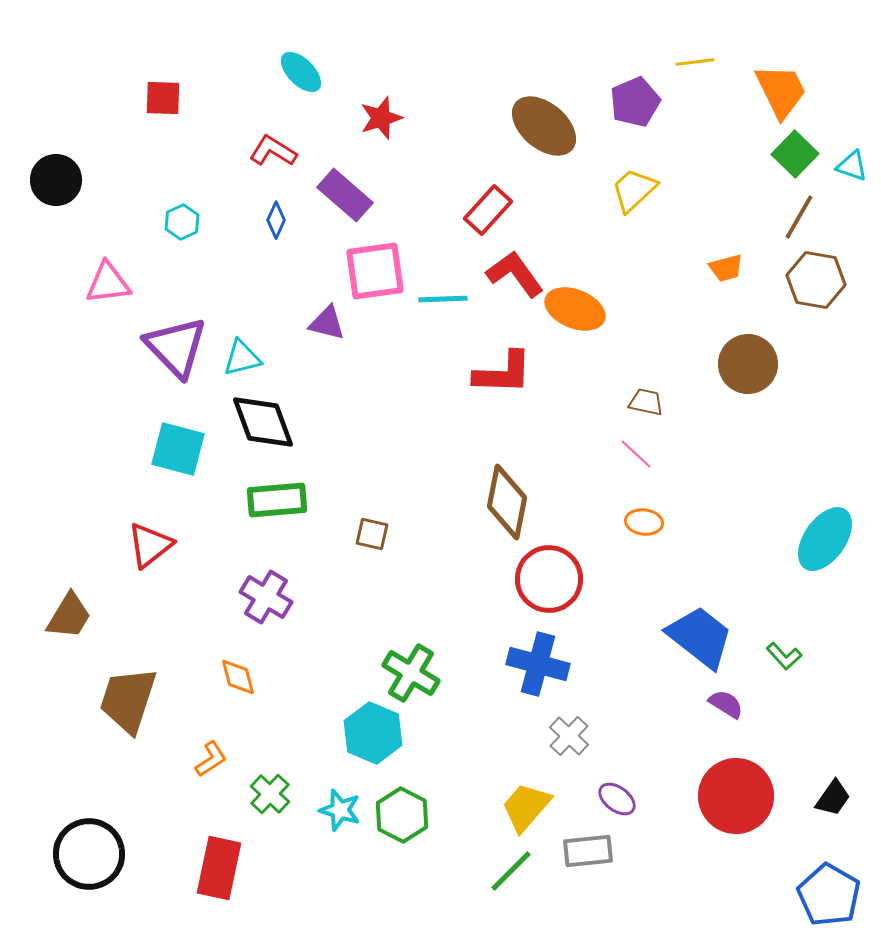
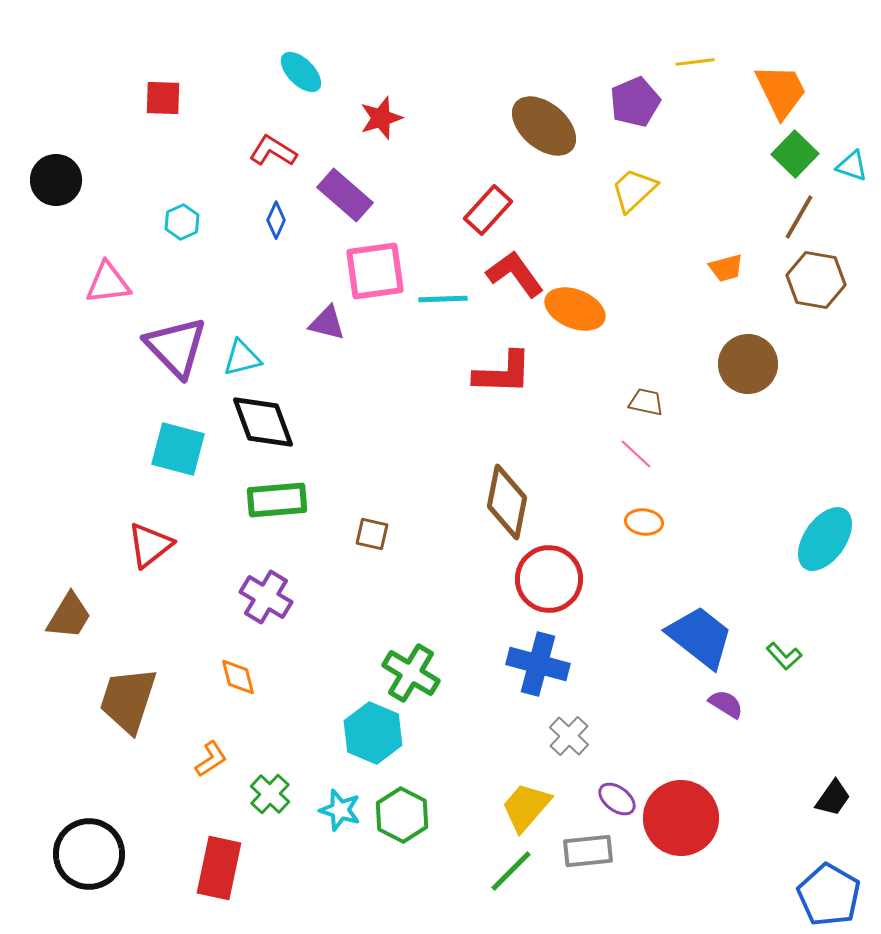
red circle at (736, 796): moved 55 px left, 22 px down
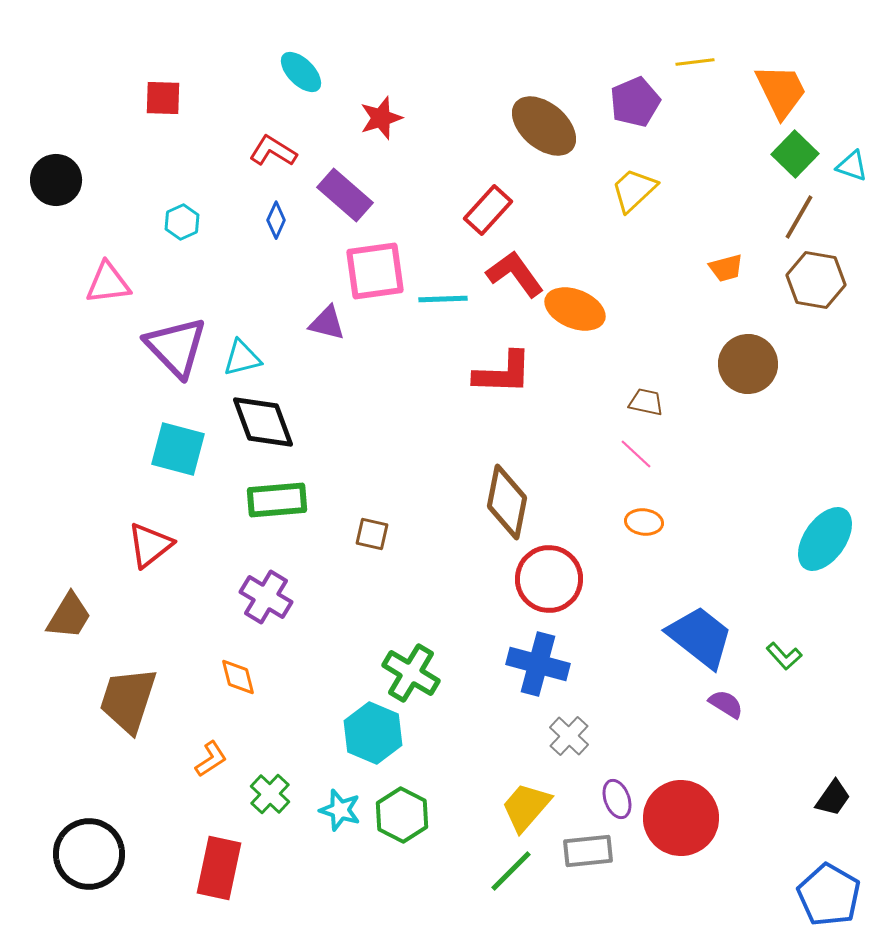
purple ellipse at (617, 799): rotated 33 degrees clockwise
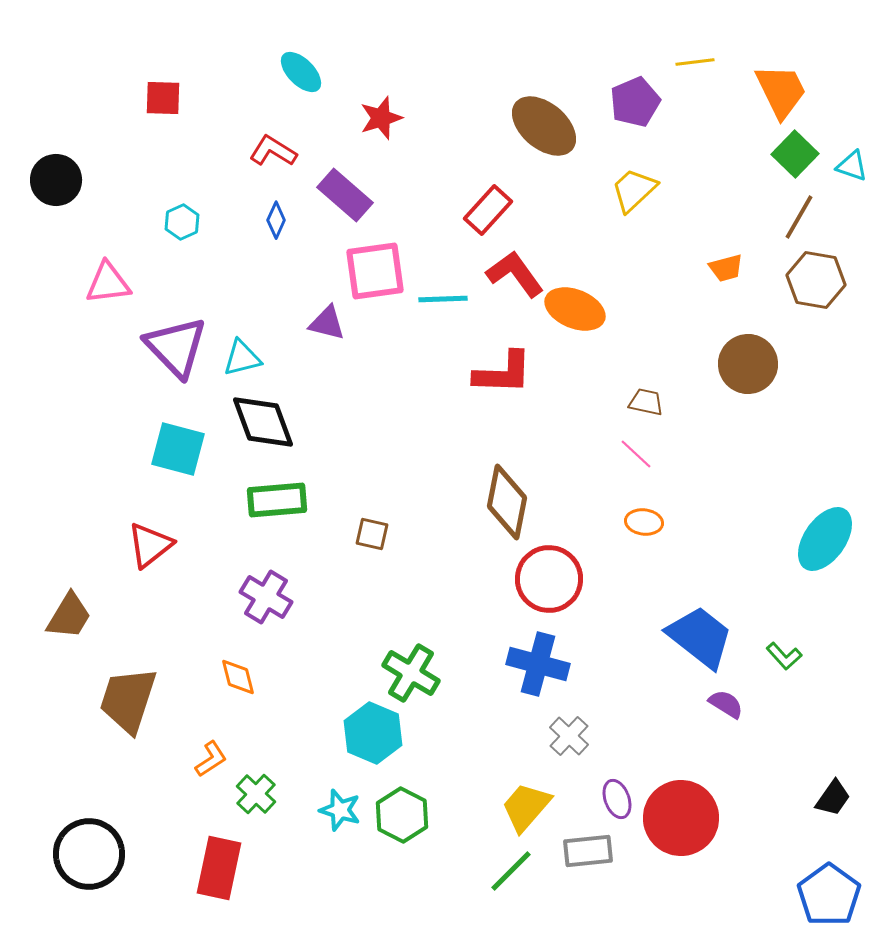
green cross at (270, 794): moved 14 px left
blue pentagon at (829, 895): rotated 6 degrees clockwise
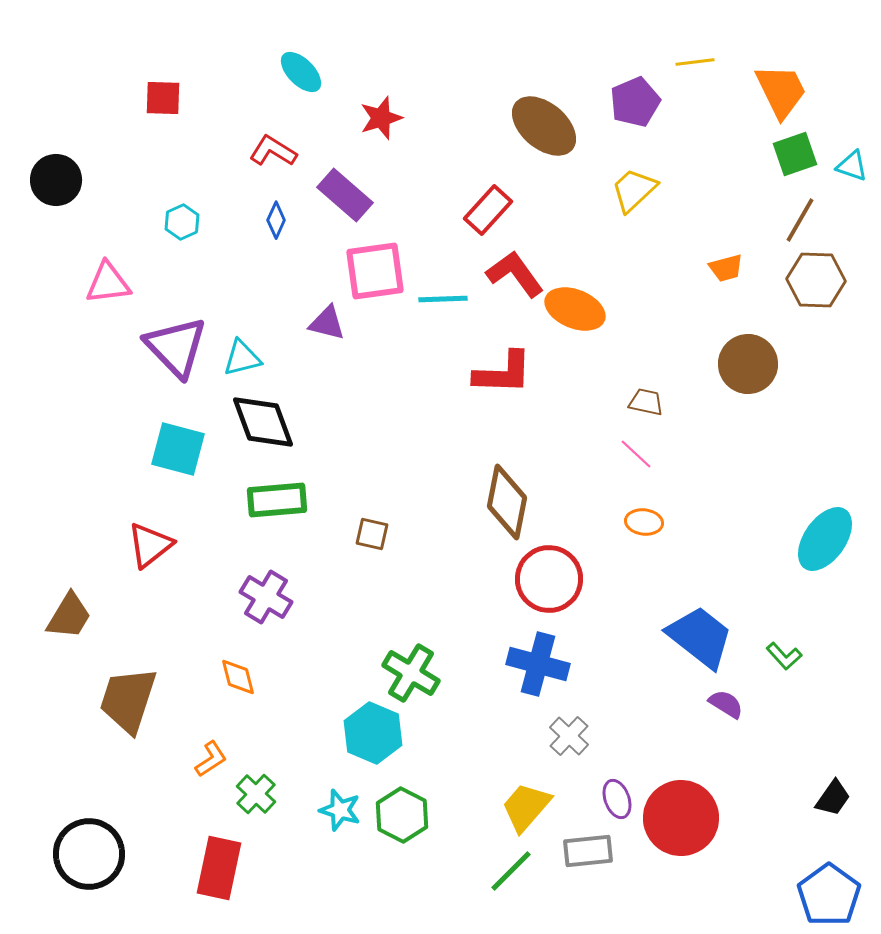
green square at (795, 154): rotated 27 degrees clockwise
brown line at (799, 217): moved 1 px right, 3 px down
brown hexagon at (816, 280): rotated 8 degrees counterclockwise
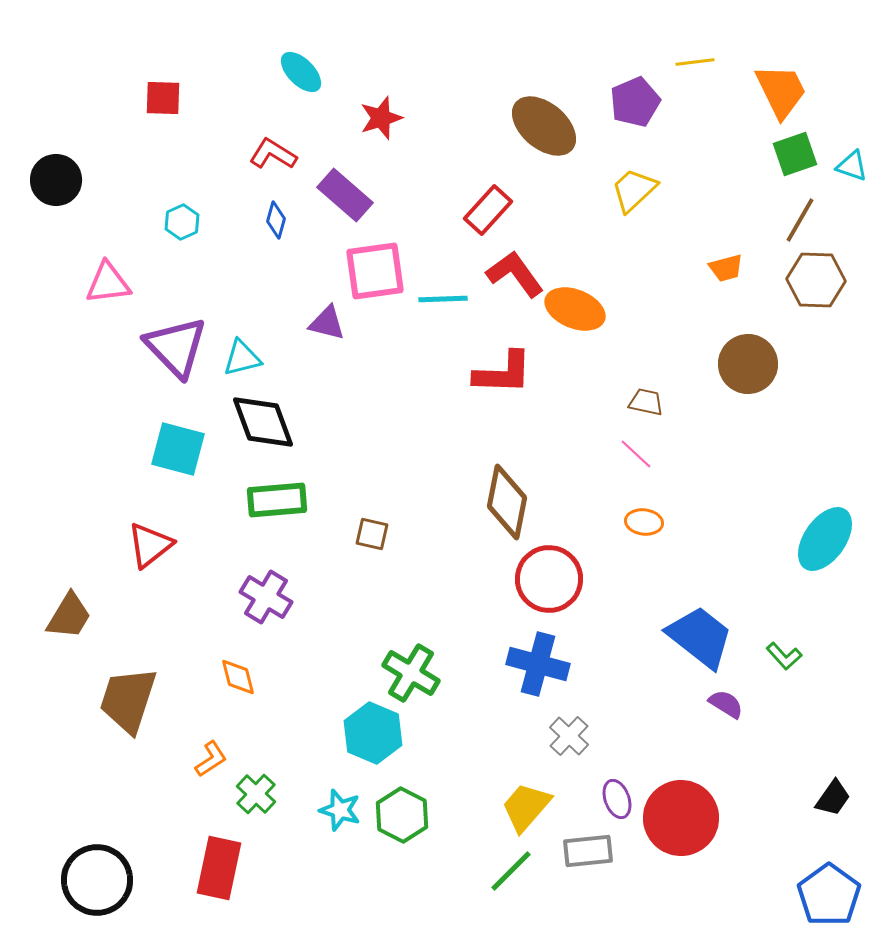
red L-shape at (273, 151): moved 3 px down
blue diamond at (276, 220): rotated 9 degrees counterclockwise
black circle at (89, 854): moved 8 px right, 26 px down
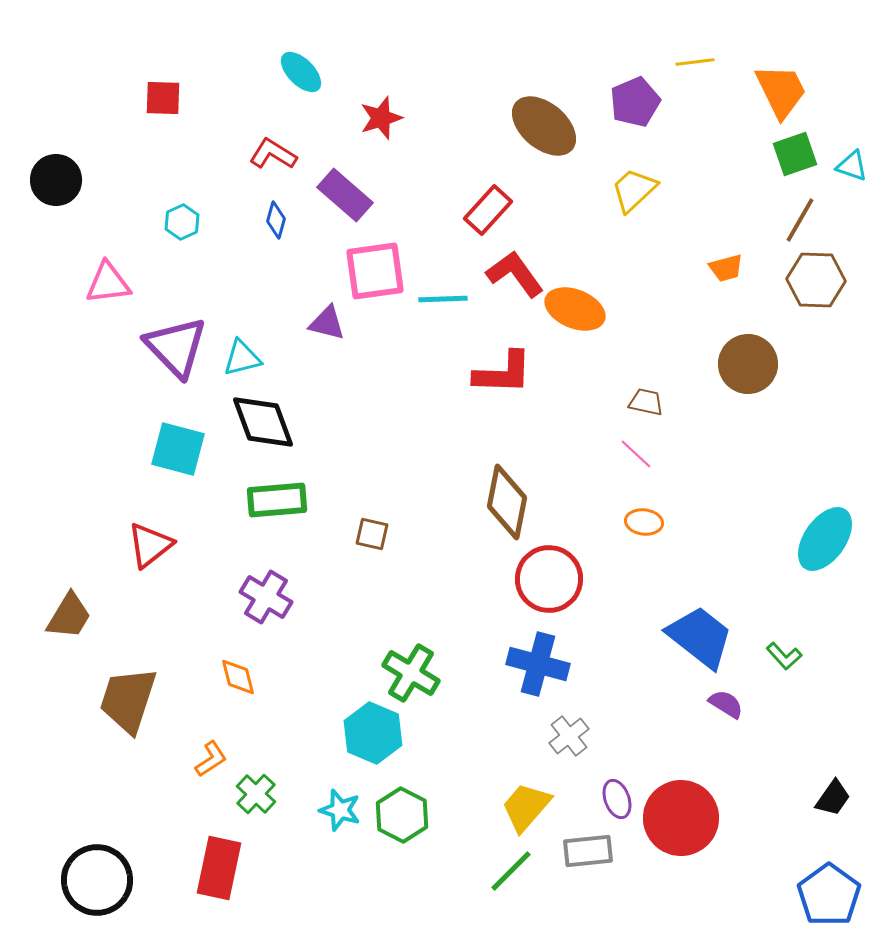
gray cross at (569, 736): rotated 9 degrees clockwise
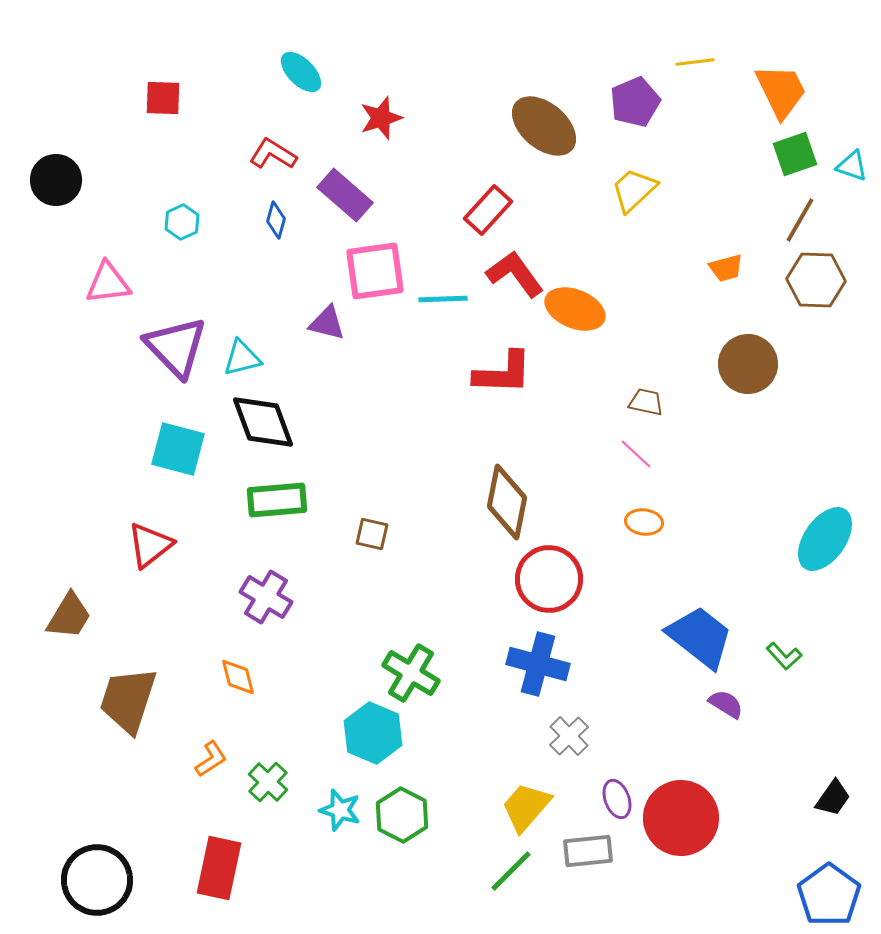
gray cross at (569, 736): rotated 6 degrees counterclockwise
green cross at (256, 794): moved 12 px right, 12 px up
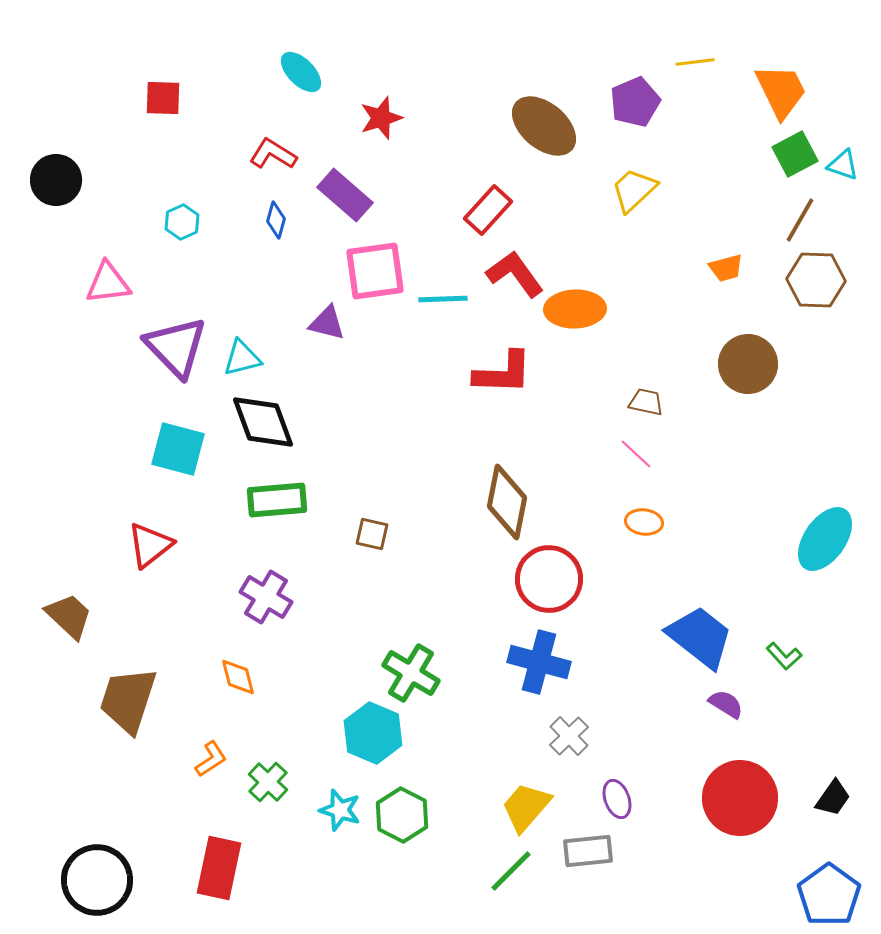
green square at (795, 154): rotated 9 degrees counterclockwise
cyan triangle at (852, 166): moved 9 px left, 1 px up
orange ellipse at (575, 309): rotated 24 degrees counterclockwise
brown trapezoid at (69, 616): rotated 78 degrees counterclockwise
blue cross at (538, 664): moved 1 px right, 2 px up
red circle at (681, 818): moved 59 px right, 20 px up
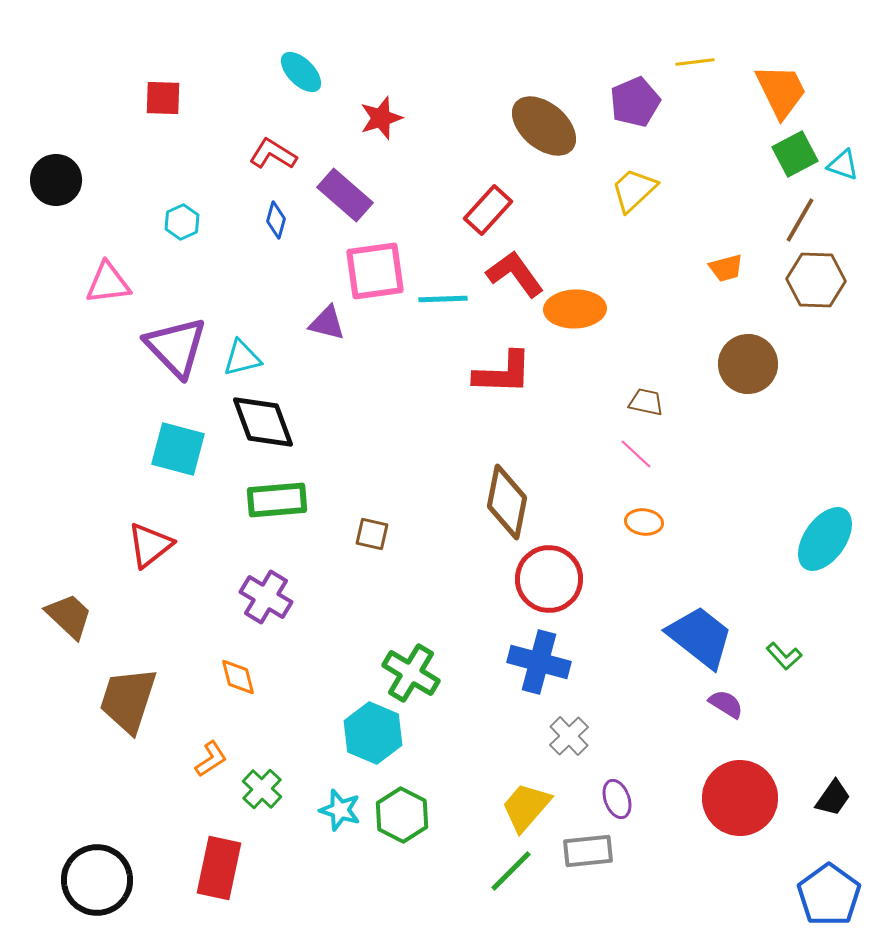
green cross at (268, 782): moved 6 px left, 7 px down
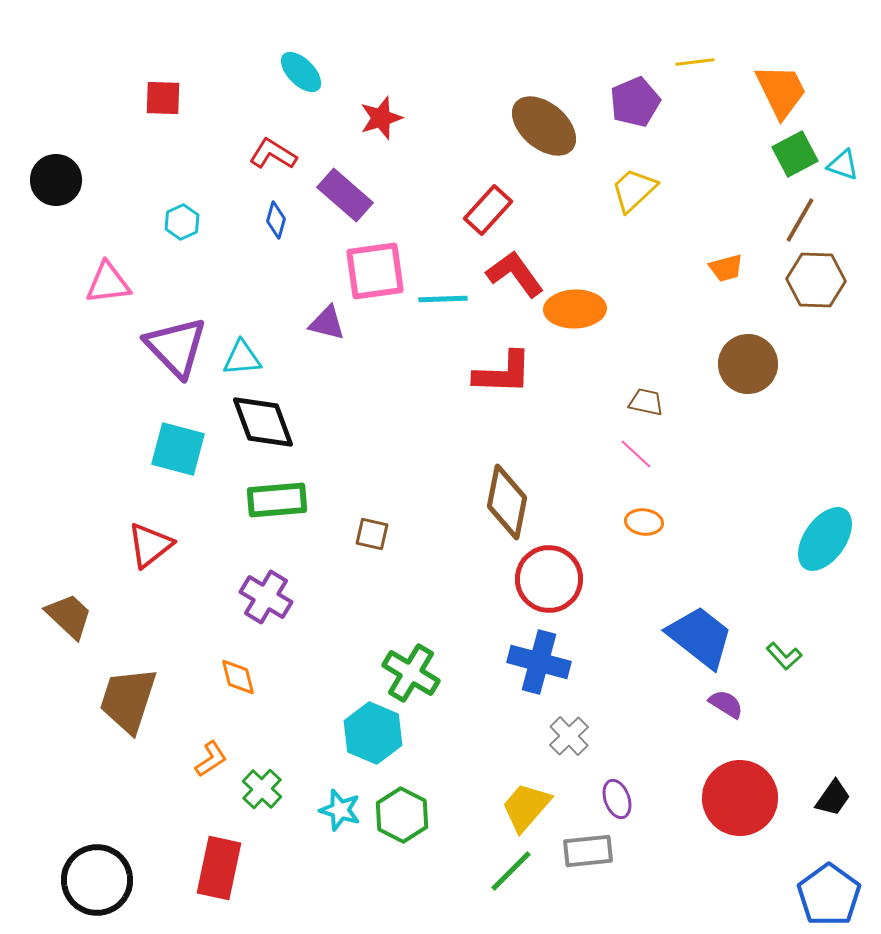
cyan triangle at (242, 358): rotated 9 degrees clockwise
